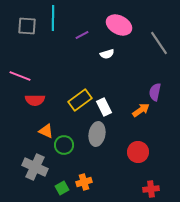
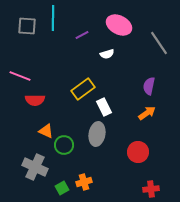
purple semicircle: moved 6 px left, 6 px up
yellow rectangle: moved 3 px right, 11 px up
orange arrow: moved 6 px right, 3 px down
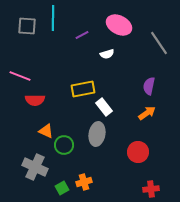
yellow rectangle: rotated 25 degrees clockwise
white rectangle: rotated 12 degrees counterclockwise
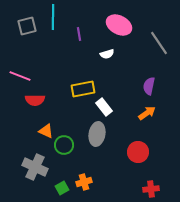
cyan line: moved 1 px up
gray square: rotated 18 degrees counterclockwise
purple line: moved 3 px left, 1 px up; rotated 72 degrees counterclockwise
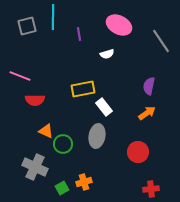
gray line: moved 2 px right, 2 px up
gray ellipse: moved 2 px down
green circle: moved 1 px left, 1 px up
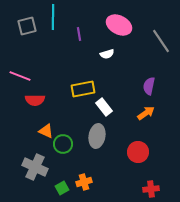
orange arrow: moved 1 px left
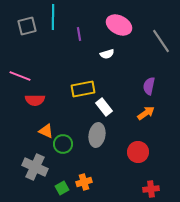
gray ellipse: moved 1 px up
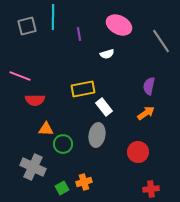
orange triangle: moved 2 px up; rotated 21 degrees counterclockwise
gray cross: moved 2 px left
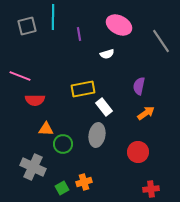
purple semicircle: moved 10 px left
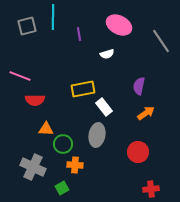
orange cross: moved 9 px left, 17 px up; rotated 21 degrees clockwise
